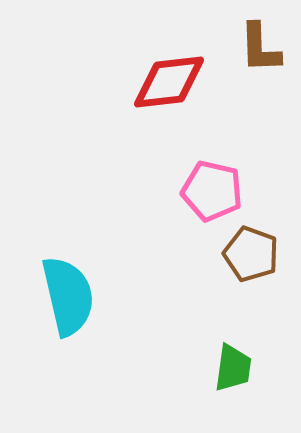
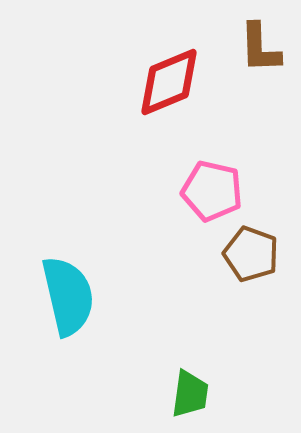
red diamond: rotated 16 degrees counterclockwise
green trapezoid: moved 43 px left, 26 px down
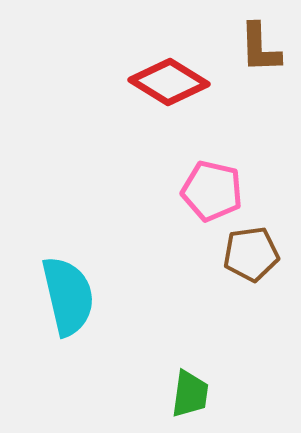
red diamond: rotated 54 degrees clockwise
brown pentagon: rotated 28 degrees counterclockwise
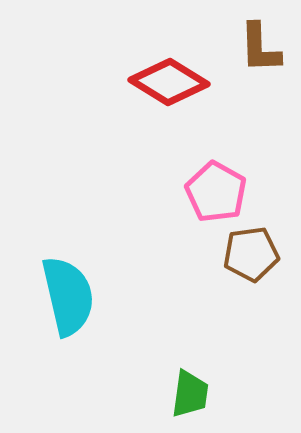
pink pentagon: moved 4 px right, 1 px down; rotated 16 degrees clockwise
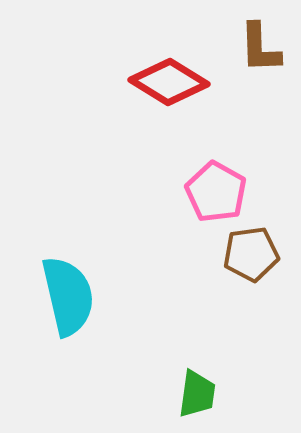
green trapezoid: moved 7 px right
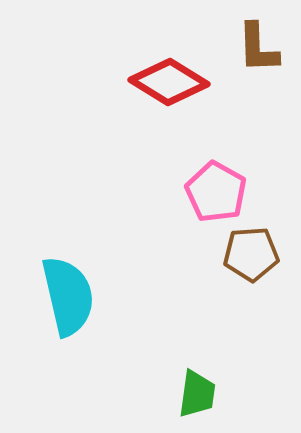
brown L-shape: moved 2 px left
brown pentagon: rotated 4 degrees clockwise
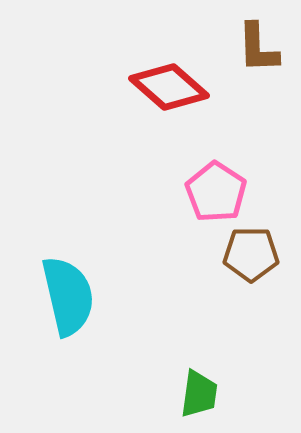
red diamond: moved 5 px down; rotated 10 degrees clockwise
pink pentagon: rotated 4 degrees clockwise
brown pentagon: rotated 4 degrees clockwise
green trapezoid: moved 2 px right
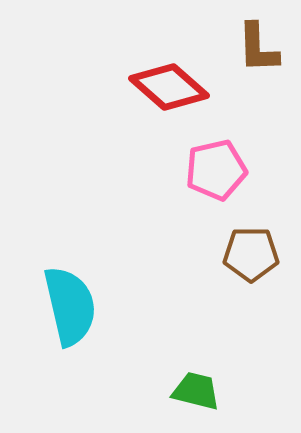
pink pentagon: moved 22 px up; rotated 26 degrees clockwise
cyan semicircle: moved 2 px right, 10 px down
green trapezoid: moved 3 px left, 3 px up; rotated 84 degrees counterclockwise
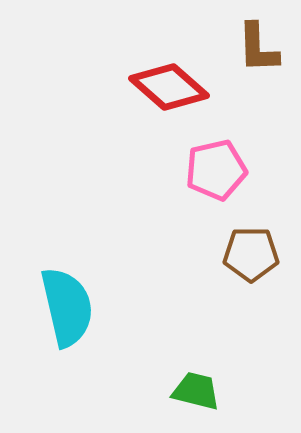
cyan semicircle: moved 3 px left, 1 px down
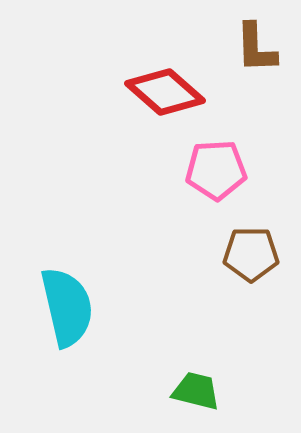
brown L-shape: moved 2 px left
red diamond: moved 4 px left, 5 px down
pink pentagon: rotated 10 degrees clockwise
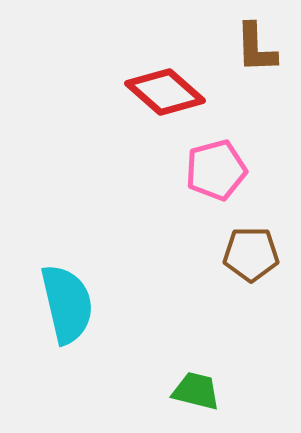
pink pentagon: rotated 12 degrees counterclockwise
cyan semicircle: moved 3 px up
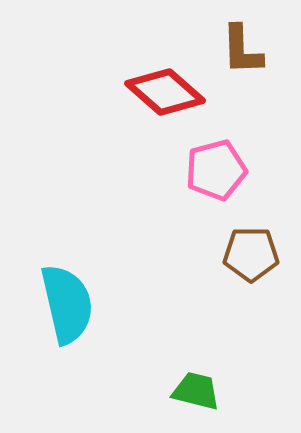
brown L-shape: moved 14 px left, 2 px down
